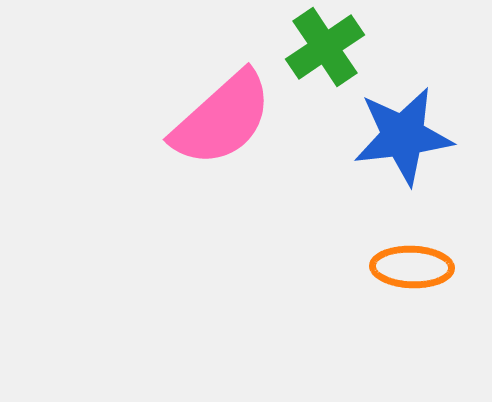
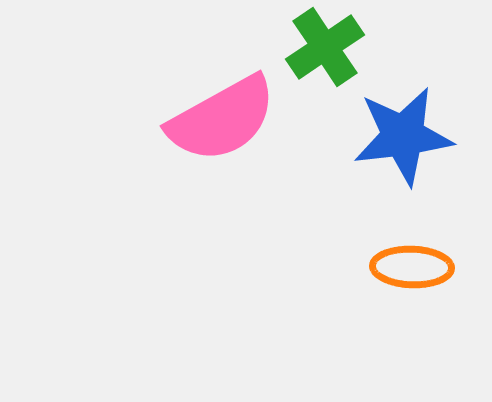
pink semicircle: rotated 13 degrees clockwise
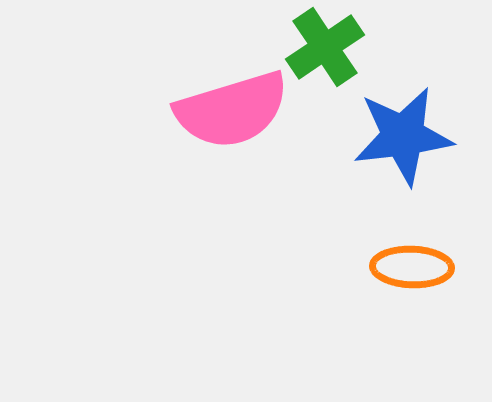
pink semicircle: moved 10 px right, 9 px up; rotated 12 degrees clockwise
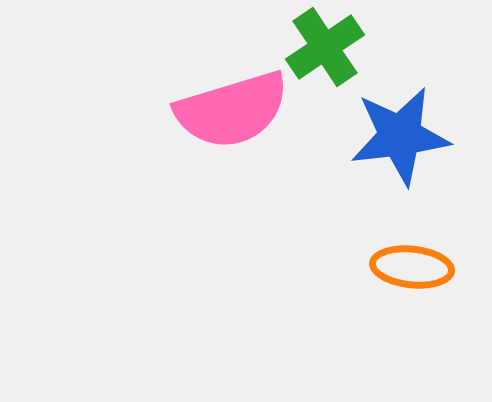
blue star: moved 3 px left
orange ellipse: rotated 4 degrees clockwise
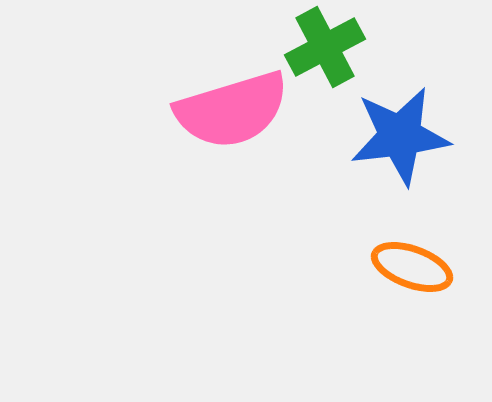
green cross: rotated 6 degrees clockwise
orange ellipse: rotated 14 degrees clockwise
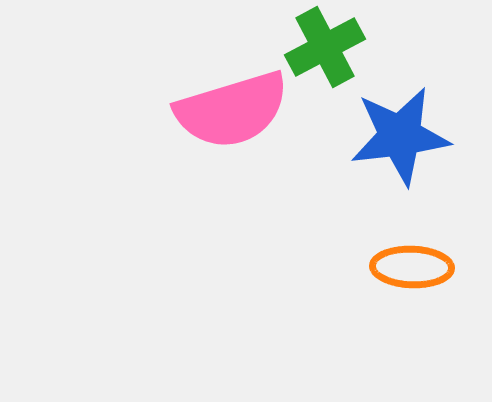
orange ellipse: rotated 18 degrees counterclockwise
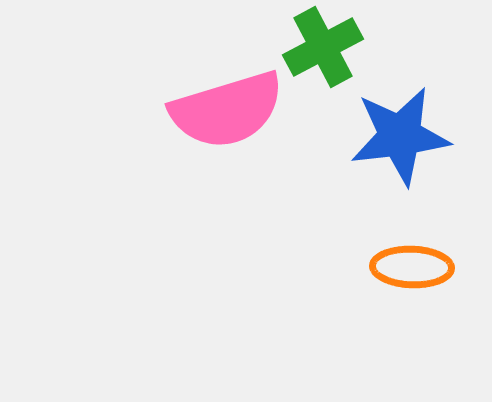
green cross: moved 2 px left
pink semicircle: moved 5 px left
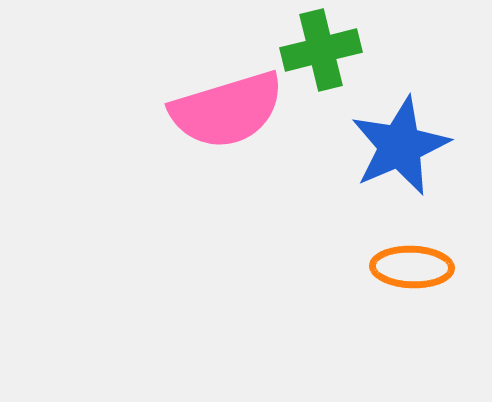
green cross: moved 2 px left, 3 px down; rotated 14 degrees clockwise
blue star: moved 10 px down; rotated 16 degrees counterclockwise
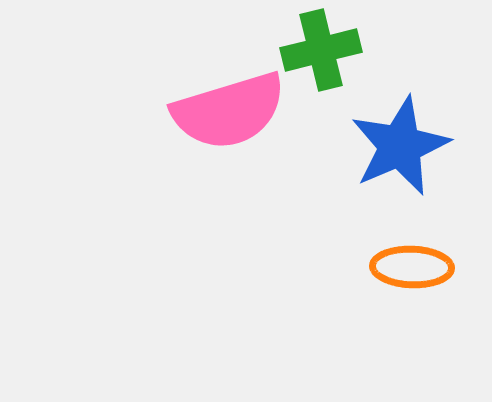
pink semicircle: moved 2 px right, 1 px down
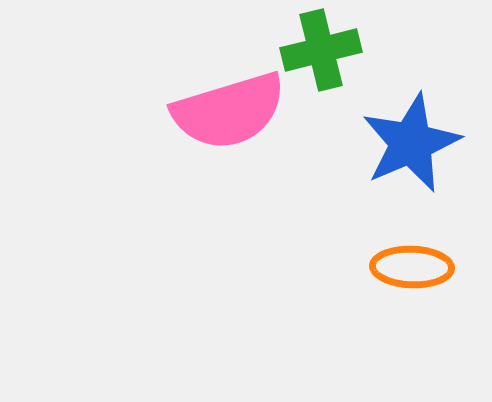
blue star: moved 11 px right, 3 px up
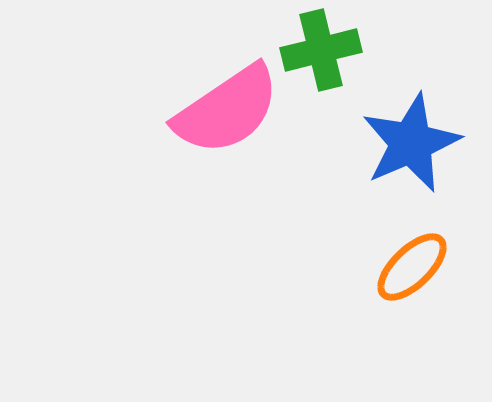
pink semicircle: moved 2 px left, 1 px up; rotated 17 degrees counterclockwise
orange ellipse: rotated 46 degrees counterclockwise
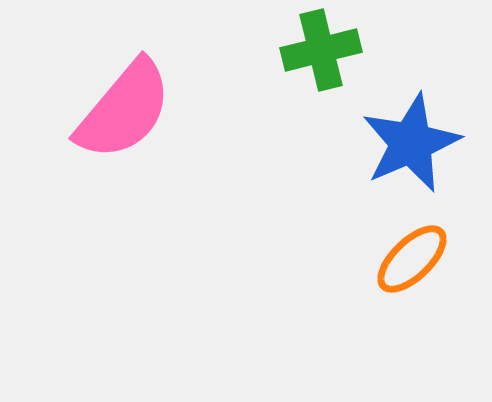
pink semicircle: moved 103 px left; rotated 16 degrees counterclockwise
orange ellipse: moved 8 px up
